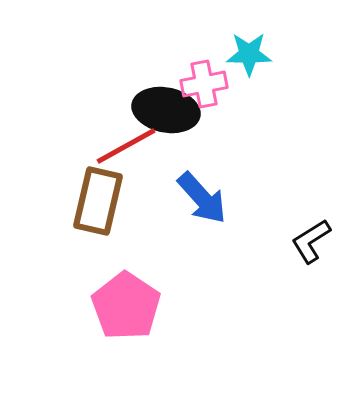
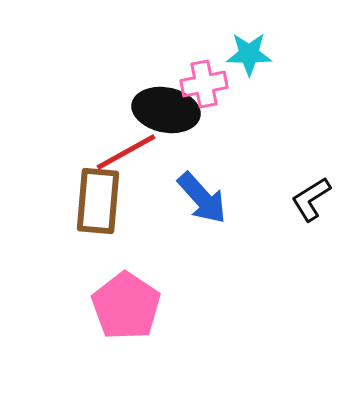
red line: moved 6 px down
brown rectangle: rotated 8 degrees counterclockwise
black L-shape: moved 42 px up
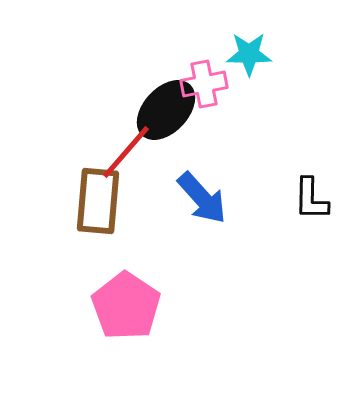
black ellipse: rotated 58 degrees counterclockwise
red line: rotated 20 degrees counterclockwise
black L-shape: rotated 57 degrees counterclockwise
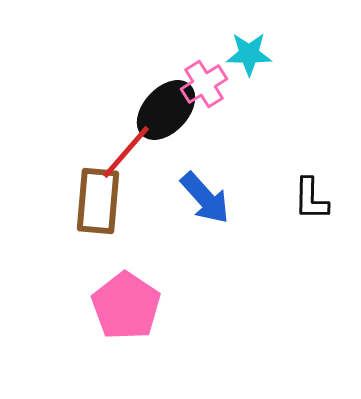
pink cross: rotated 21 degrees counterclockwise
blue arrow: moved 3 px right
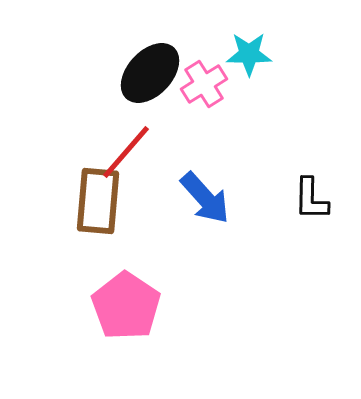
black ellipse: moved 16 px left, 37 px up
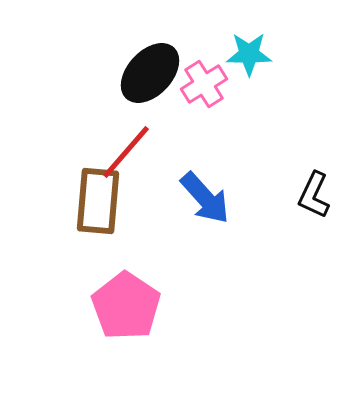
black L-shape: moved 3 px right, 4 px up; rotated 24 degrees clockwise
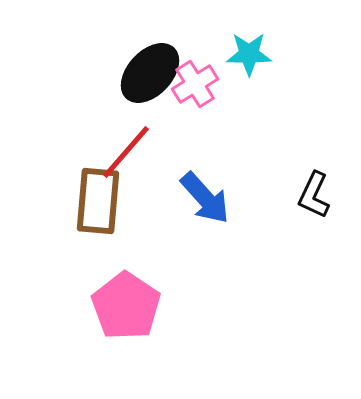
pink cross: moved 9 px left
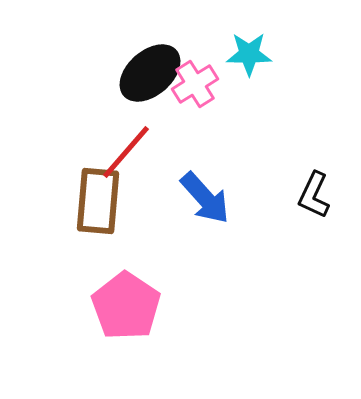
black ellipse: rotated 6 degrees clockwise
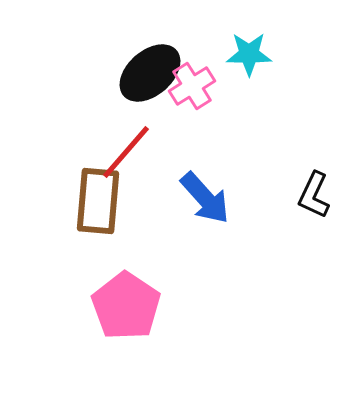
pink cross: moved 3 px left, 2 px down
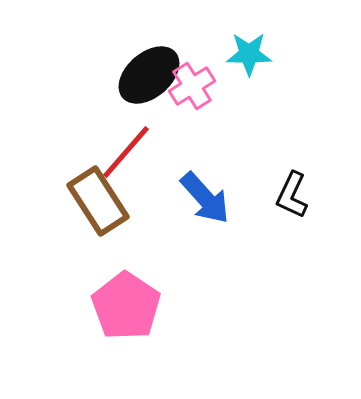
black ellipse: moved 1 px left, 2 px down
black L-shape: moved 22 px left
brown rectangle: rotated 38 degrees counterclockwise
